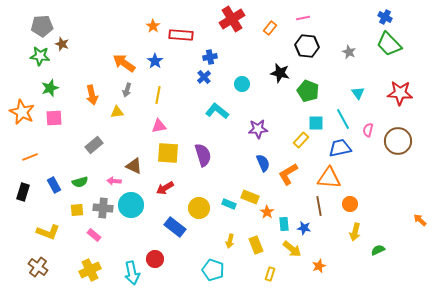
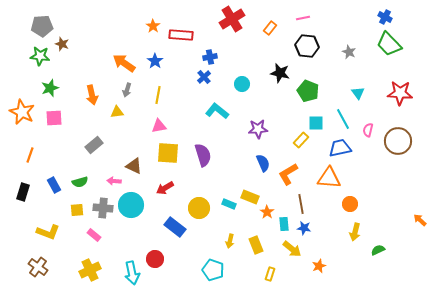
orange line at (30, 157): moved 2 px up; rotated 49 degrees counterclockwise
brown line at (319, 206): moved 18 px left, 2 px up
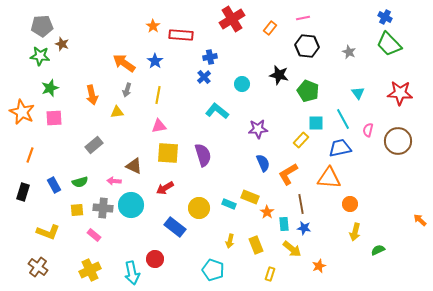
black star at (280, 73): moved 1 px left, 2 px down
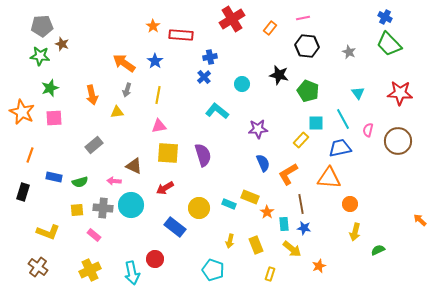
blue rectangle at (54, 185): moved 8 px up; rotated 49 degrees counterclockwise
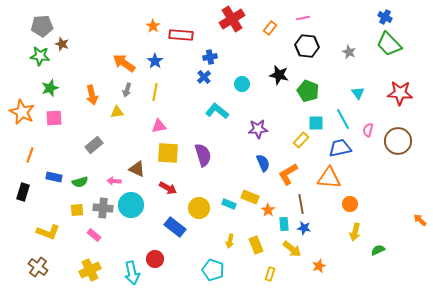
yellow line at (158, 95): moved 3 px left, 3 px up
brown triangle at (134, 166): moved 3 px right, 3 px down
red arrow at (165, 188): moved 3 px right; rotated 120 degrees counterclockwise
orange star at (267, 212): moved 1 px right, 2 px up
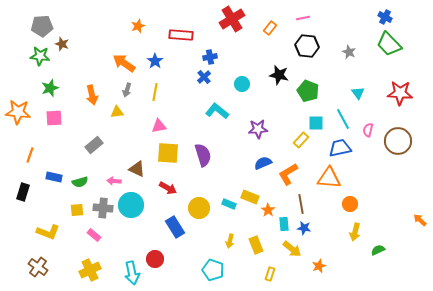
orange star at (153, 26): moved 15 px left; rotated 16 degrees clockwise
orange star at (22, 112): moved 4 px left; rotated 20 degrees counterclockwise
blue semicircle at (263, 163): rotated 90 degrees counterclockwise
blue rectangle at (175, 227): rotated 20 degrees clockwise
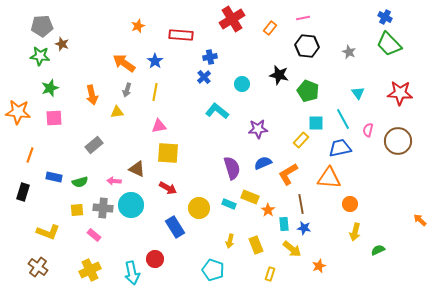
purple semicircle at (203, 155): moved 29 px right, 13 px down
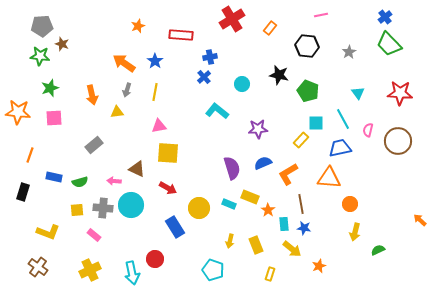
blue cross at (385, 17): rotated 24 degrees clockwise
pink line at (303, 18): moved 18 px right, 3 px up
gray star at (349, 52): rotated 16 degrees clockwise
